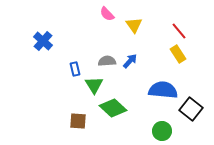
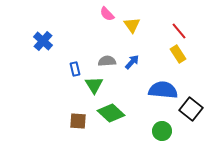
yellow triangle: moved 2 px left
blue arrow: moved 2 px right, 1 px down
green diamond: moved 2 px left, 5 px down
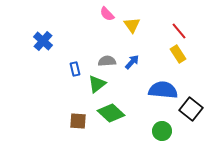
green triangle: moved 3 px right, 1 px up; rotated 24 degrees clockwise
